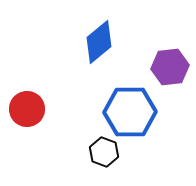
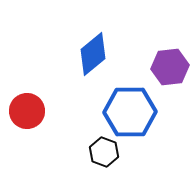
blue diamond: moved 6 px left, 12 px down
red circle: moved 2 px down
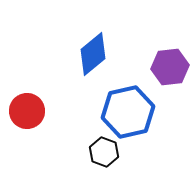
blue hexagon: moved 2 px left; rotated 12 degrees counterclockwise
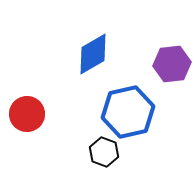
blue diamond: rotated 9 degrees clockwise
purple hexagon: moved 2 px right, 3 px up
red circle: moved 3 px down
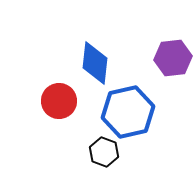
blue diamond: moved 2 px right, 9 px down; rotated 54 degrees counterclockwise
purple hexagon: moved 1 px right, 6 px up
red circle: moved 32 px right, 13 px up
